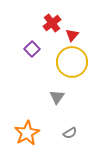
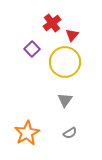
yellow circle: moved 7 px left
gray triangle: moved 8 px right, 3 px down
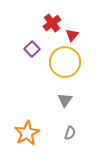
gray semicircle: rotated 40 degrees counterclockwise
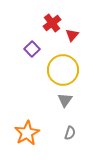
yellow circle: moved 2 px left, 8 px down
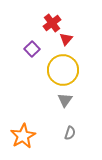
red triangle: moved 6 px left, 4 px down
orange star: moved 4 px left, 3 px down
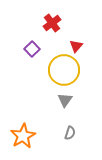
red triangle: moved 10 px right, 7 px down
yellow circle: moved 1 px right
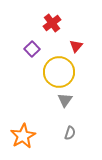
yellow circle: moved 5 px left, 2 px down
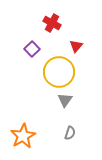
red cross: rotated 24 degrees counterclockwise
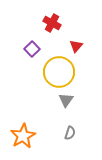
gray triangle: moved 1 px right
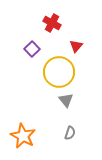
gray triangle: rotated 14 degrees counterclockwise
orange star: rotated 15 degrees counterclockwise
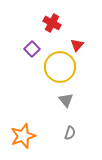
red triangle: moved 1 px right, 1 px up
yellow circle: moved 1 px right, 5 px up
orange star: rotated 25 degrees clockwise
